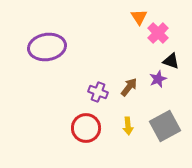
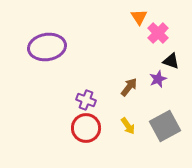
purple cross: moved 12 px left, 8 px down
yellow arrow: rotated 30 degrees counterclockwise
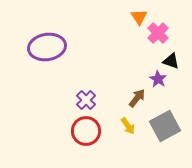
purple star: rotated 18 degrees counterclockwise
brown arrow: moved 8 px right, 11 px down
purple cross: rotated 24 degrees clockwise
red circle: moved 3 px down
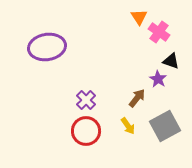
pink cross: moved 1 px right, 1 px up; rotated 10 degrees counterclockwise
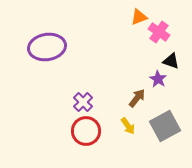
orange triangle: rotated 42 degrees clockwise
purple cross: moved 3 px left, 2 px down
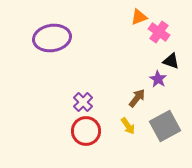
purple ellipse: moved 5 px right, 9 px up
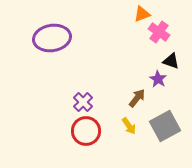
orange triangle: moved 3 px right, 3 px up
yellow arrow: moved 1 px right
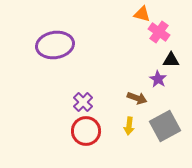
orange triangle: rotated 36 degrees clockwise
purple ellipse: moved 3 px right, 7 px down
black triangle: moved 1 px up; rotated 18 degrees counterclockwise
brown arrow: rotated 72 degrees clockwise
yellow arrow: rotated 42 degrees clockwise
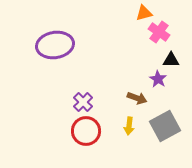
orange triangle: moved 2 px right, 1 px up; rotated 30 degrees counterclockwise
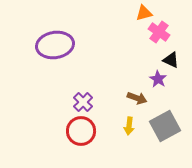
black triangle: rotated 24 degrees clockwise
red circle: moved 5 px left
